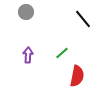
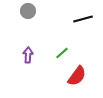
gray circle: moved 2 px right, 1 px up
black line: rotated 66 degrees counterclockwise
red semicircle: rotated 25 degrees clockwise
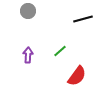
green line: moved 2 px left, 2 px up
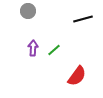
green line: moved 6 px left, 1 px up
purple arrow: moved 5 px right, 7 px up
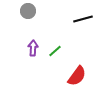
green line: moved 1 px right, 1 px down
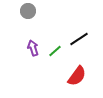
black line: moved 4 px left, 20 px down; rotated 18 degrees counterclockwise
purple arrow: rotated 21 degrees counterclockwise
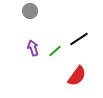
gray circle: moved 2 px right
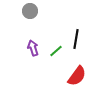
black line: moved 3 px left; rotated 48 degrees counterclockwise
green line: moved 1 px right
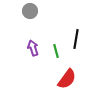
green line: rotated 64 degrees counterclockwise
red semicircle: moved 10 px left, 3 px down
